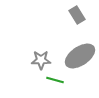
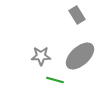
gray ellipse: rotated 8 degrees counterclockwise
gray star: moved 4 px up
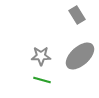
green line: moved 13 px left
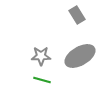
gray ellipse: rotated 12 degrees clockwise
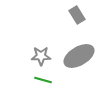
gray ellipse: moved 1 px left
green line: moved 1 px right
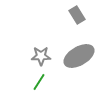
green line: moved 4 px left, 2 px down; rotated 72 degrees counterclockwise
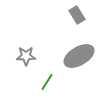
gray star: moved 15 px left
green line: moved 8 px right
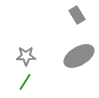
green line: moved 22 px left
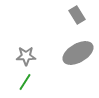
gray ellipse: moved 1 px left, 3 px up
